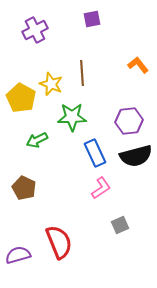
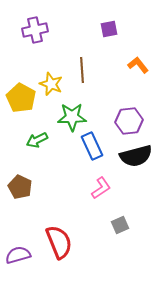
purple square: moved 17 px right, 10 px down
purple cross: rotated 15 degrees clockwise
brown line: moved 3 px up
blue rectangle: moved 3 px left, 7 px up
brown pentagon: moved 4 px left, 1 px up
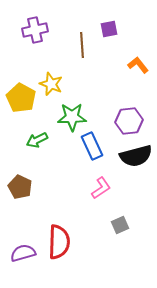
brown line: moved 25 px up
red semicircle: rotated 24 degrees clockwise
purple semicircle: moved 5 px right, 2 px up
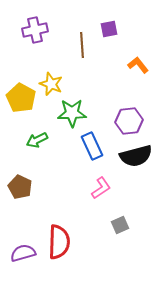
green star: moved 4 px up
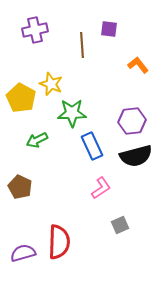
purple square: rotated 18 degrees clockwise
purple hexagon: moved 3 px right
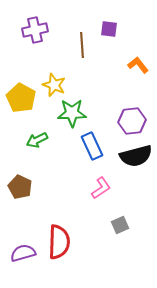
yellow star: moved 3 px right, 1 px down
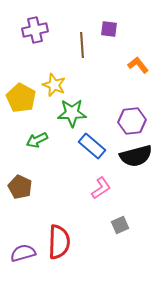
blue rectangle: rotated 24 degrees counterclockwise
